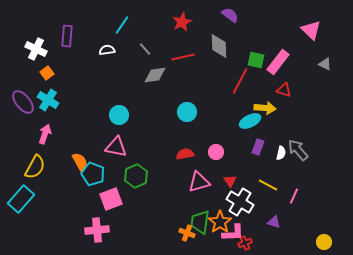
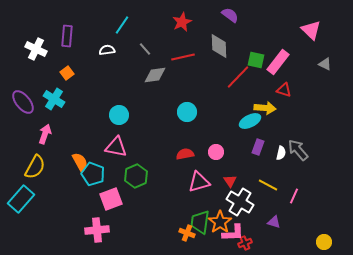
orange square at (47, 73): moved 20 px right
red line at (240, 81): moved 2 px left, 4 px up; rotated 16 degrees clockwise
cyan cross at (48, 100): moved 6 px right, 1 px up
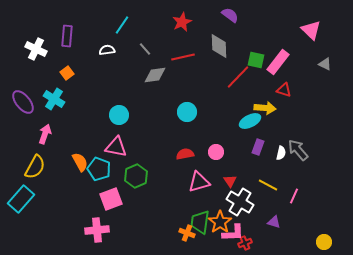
cyan pentagon at (93, 174): moved 6 px right, 5 px up
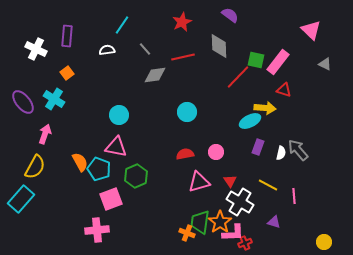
pink line at (294, 196): rotated 28 degrees counterclockwise
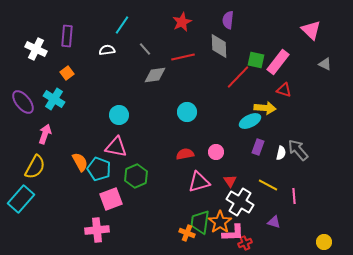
purple semicircle at (230, 15): moved 2 px left, 5 px down; rotated 120 degrees counterclockwise
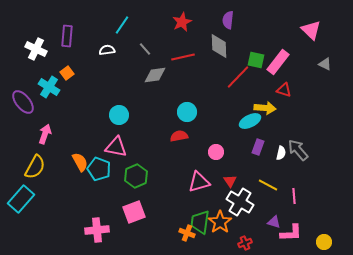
cyan cross at (54, 99): moved 5 px left, 12 px up
red semicircle at (185, 154): moved 6 px left, 18 px up
pink square at (111, 199): moved 23 px right, 13 px down
pink L-shape at (233, 233): moved 58 px right
